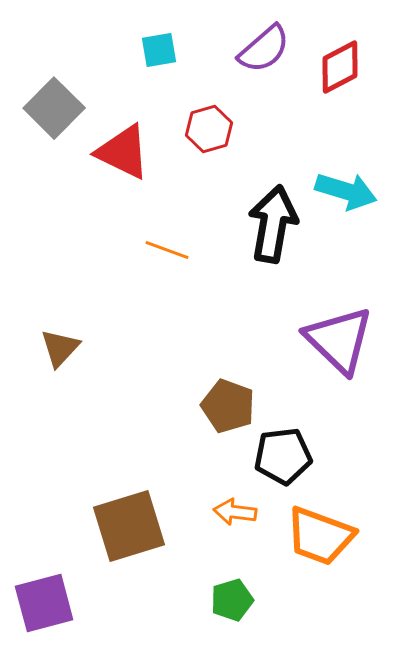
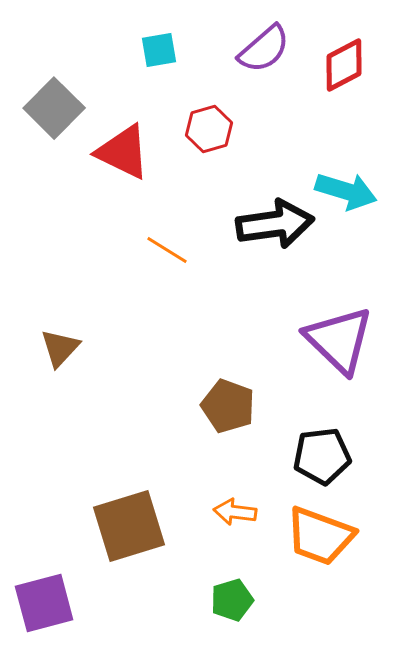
red diamond: moved 4 px right, 2 px up
black arrow: moved 2 px right; rotated 72 degrees clockwise
orange line: rotated 12 degrees clockwise
black pentagon: moved 39 px right
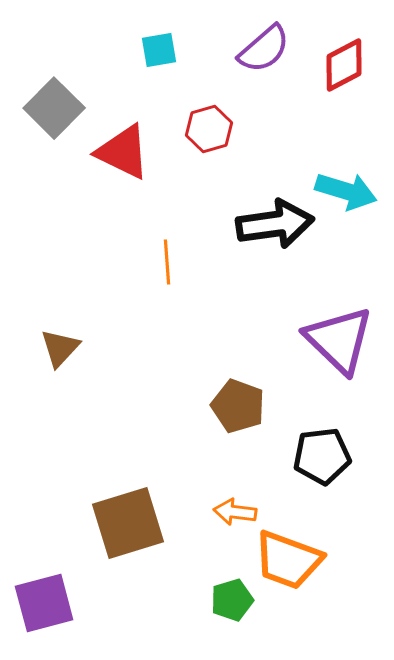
orange line: moved 12 px down; rotated 54 degrees clockwise
brown pentagon: moved 10 px right
brown square: moved 1 px left, 3 px up
orange trapezoid: moved 32 px left, 24 px down
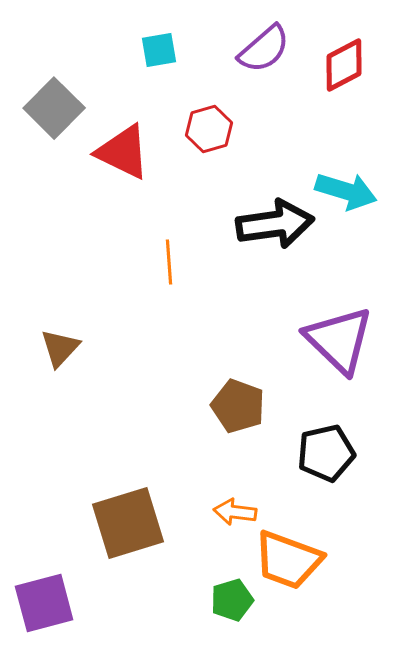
orange line: moved 2 px right
black pentagon: moved 4 px right, 3 px up; rotated 6 degrees counterclockwise
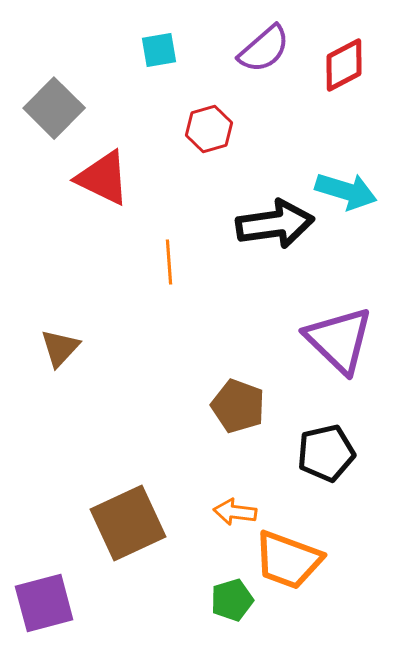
red triangle: moved 20 px left, 26 px down
brown square: rotated 8 degrees counterclockwise
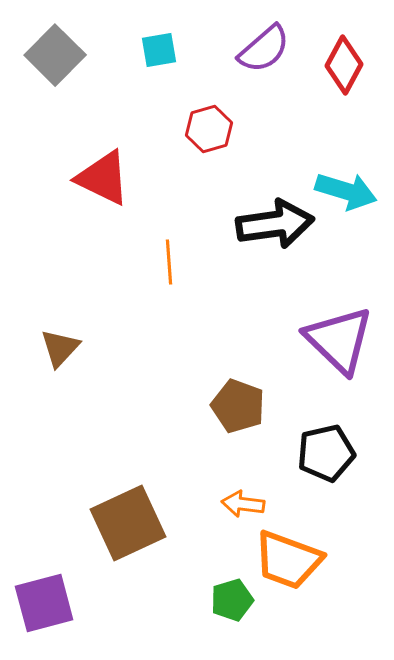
red diamond: rotated 34 degrees counterclockwise
gray square: moved 1 px right, 53 px up
orange arrow: moved 8 px right, 8 px up
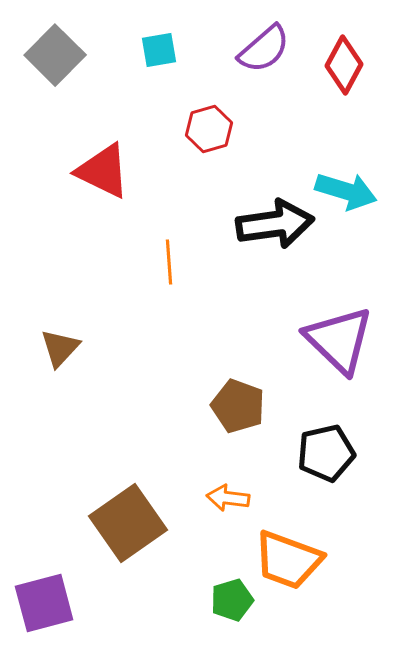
red triangle: moved 7 px up
orange arrow: moved 15 px left, 6 px up
brown square: rotated 10 degrees counterclockwise
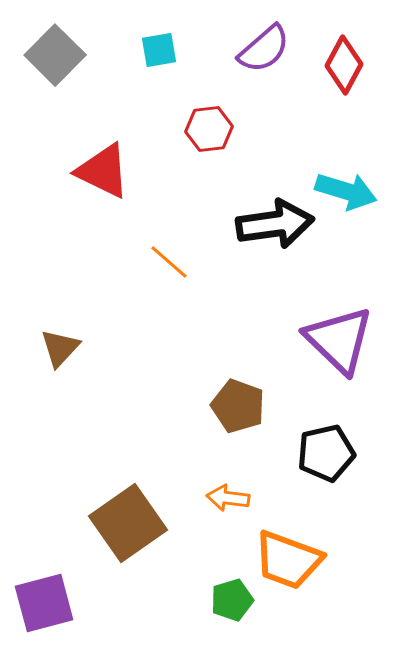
red hexagon: rotated 9 degrees clockwise
orange line: rotated 45 degrees counterclockwise
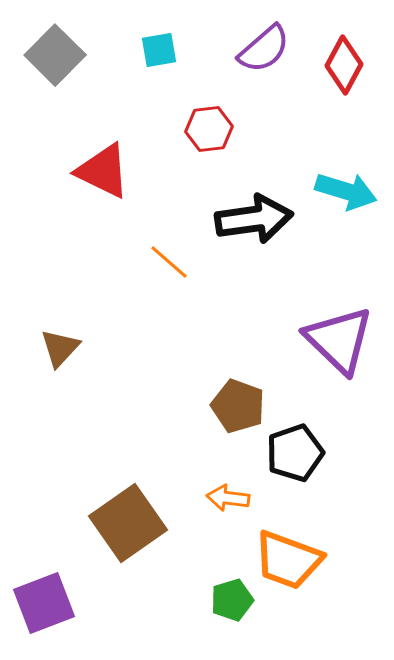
black arrow: moved 21 px left, 5 px up
black pentagon: moved 31 px left; rotated 6 degrees counterclockwise
purple square: rotated 6 degrees counterclockwise
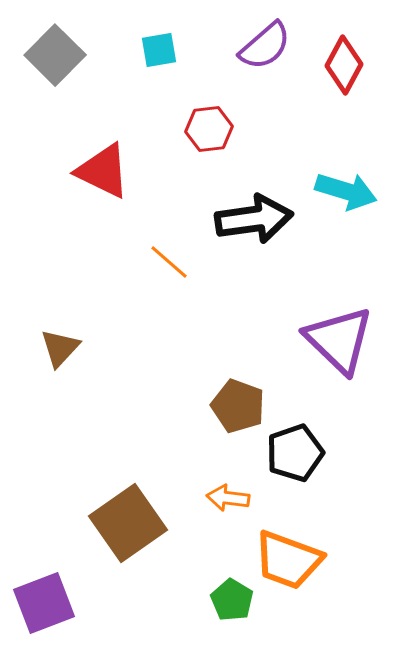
purple semicircle: moved 1 px right, 3 px up
green pentagon: rotated 24 degrees counterclockwise
